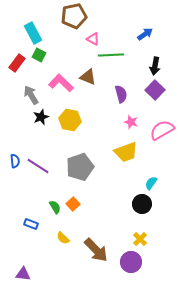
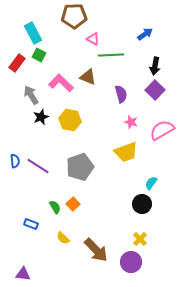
brown pentagon: rotated 10 degrees clockwise
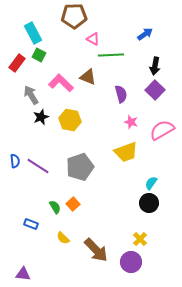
black circle: moved 7 px right, 1 px up
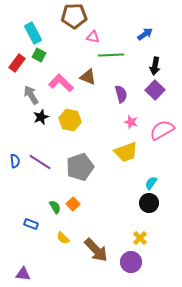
pink triangle: moved 2 px up; rotated 16 degrees counterclockwise
purple line: moved 2 px right, 4 px up
yellow cross: moved 1 px up
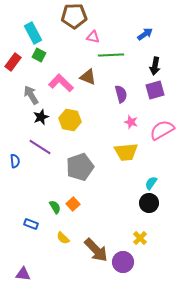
red rectangle: moved 4 px left, 1 px up
purple square: rotated 30 degrees clockwise
yellow trapezoid: rotated 15 degrees clockwise
purple line: moved 15 px up
purple circle: moved 8 px left
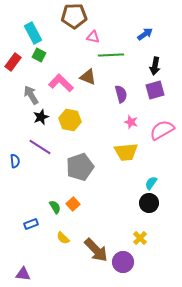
blue rectangle: rotated 40 degrees counterclockwise
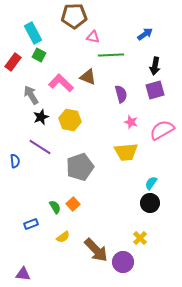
black circle: moved 1 px right
yellow semicircle: moved 1 px up; rotated 80 degrees counterclockwise
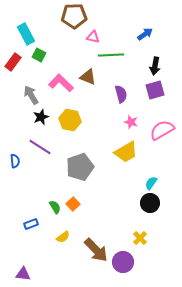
cyan rectangle: moved 7 px left, 1 px down
yellow trapezoid: rotated 25 degrees counterclockwise
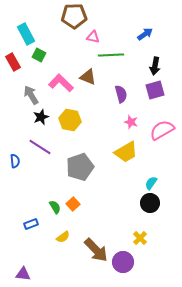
red rectangle: rotated 66 degrees counterclockwise
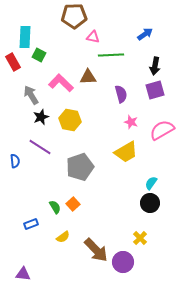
cyan rectangle: moved 1 px left, 3 px down; rotated 30 degrees clockwise
brown triangle: rotated 24 degrees counterclockwise
